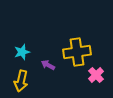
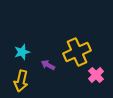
yellow cross: rotated 16 degrees counterclockwise
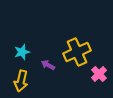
pink cross: moved 3 px right, 1 px up
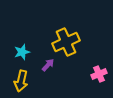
yellow cross: moved 11 px left, 10 px up
purple arrow: rotated 104 degrees clockwise
pink cross: rotated 21 degrees clockwise
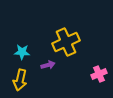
cyan star: rotated 21 degrees clockwise
purple arrow: rotated 32 degrees clockwise
yellow arrow: moved 1 px left, 1 px up
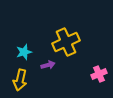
cyan star: moved 2 px right; rotated 21 degrees counterclockwise
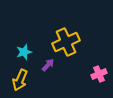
purple arrow: rotated 32 degrees counterclockwise
yellow arrow: rotated 10 degrees clockwise
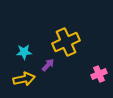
cyan star: rotated 14 degrees clockwise
yellow arrow: moved 4 px right, 1 px up; rotated 125 degrees counterclockwise
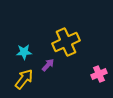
yellow arrow: rotated 40 degrees counterclockwise
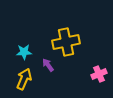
yellow cross: rotated 12 degrees clockwise
purple arrow: rotated 80 degrees counterclockwise
yellow arrow: rotated 15 degrees counterclockwise
